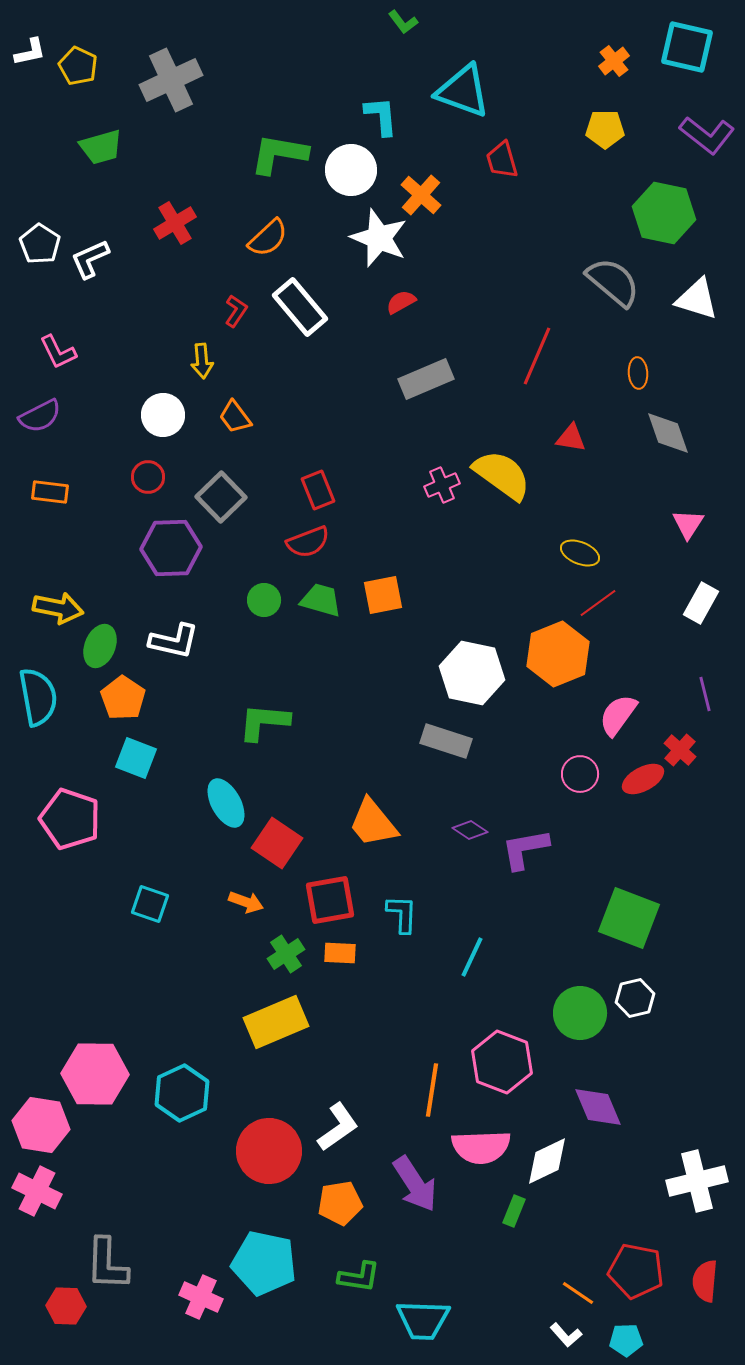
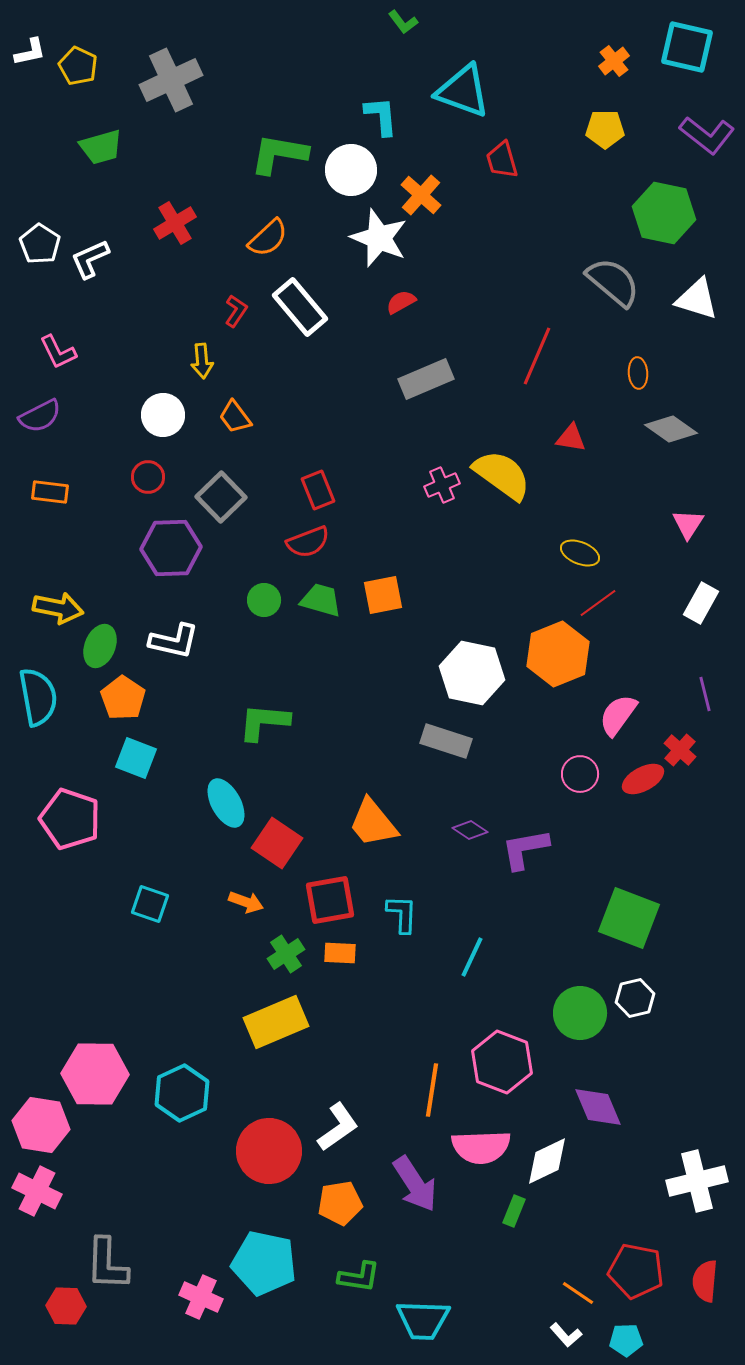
gray diamond at (668, 433): moved 3 px right, 4 px up; rotated 36 degrees counterclockwise
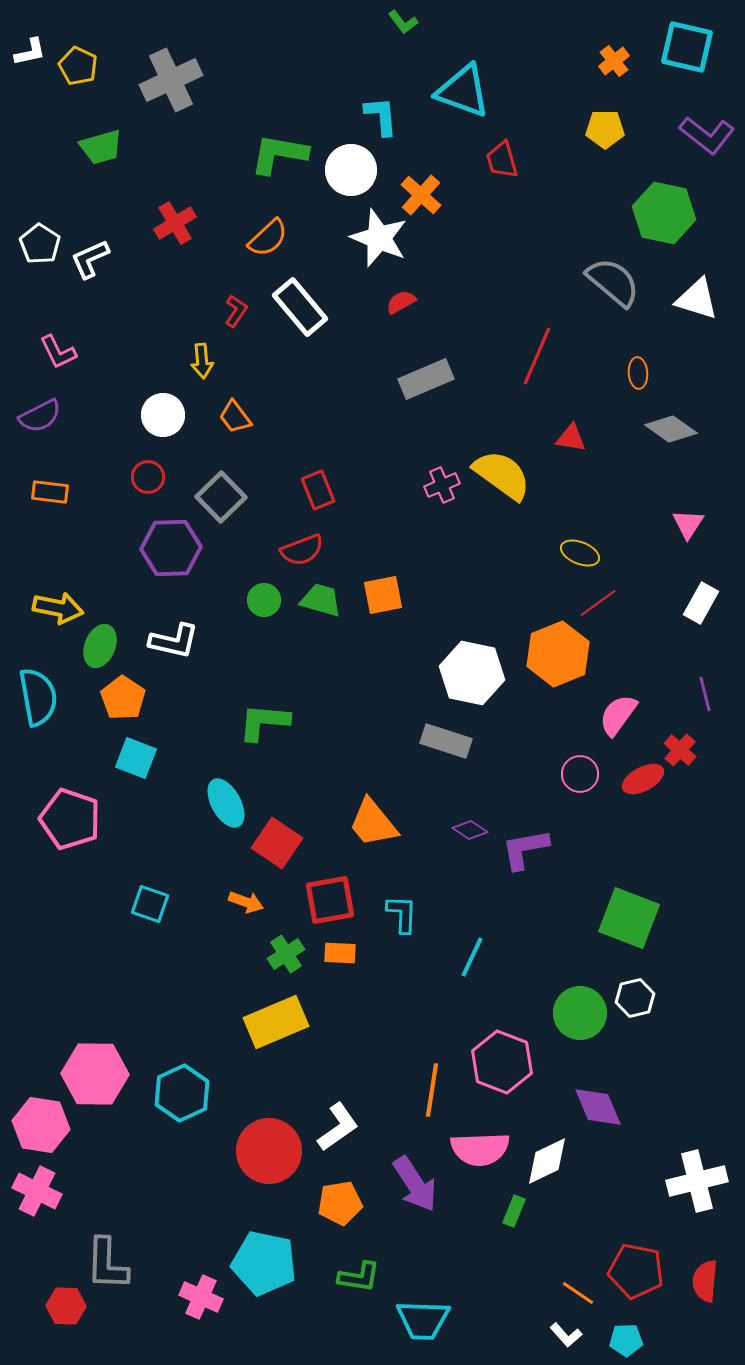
red semicircle at (308, 542): moved 6 px left, 8 px down
pink semicircle at (481, 1147): moved 1 px left, 2 px down
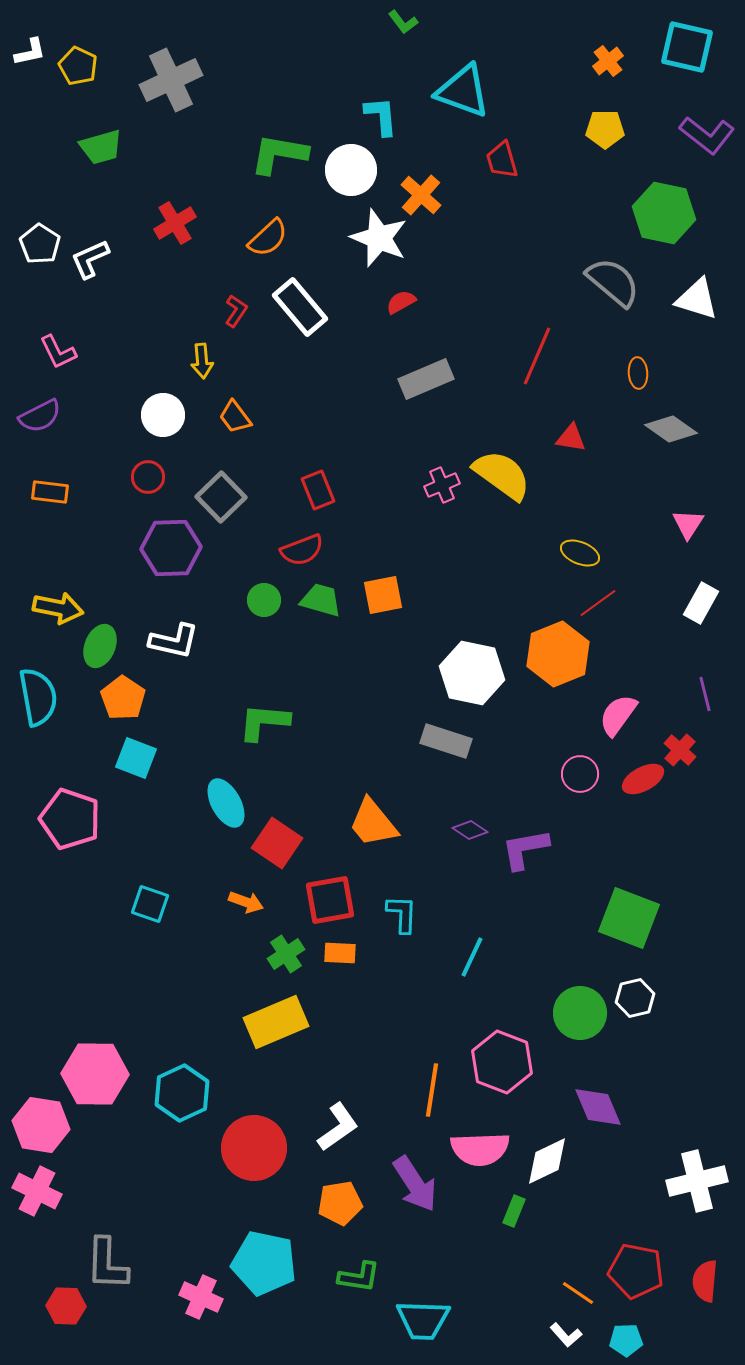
orange cross at (614, 61): moved 6 px left
red circle at (269, 1151): moved 15 px left, 3 px up
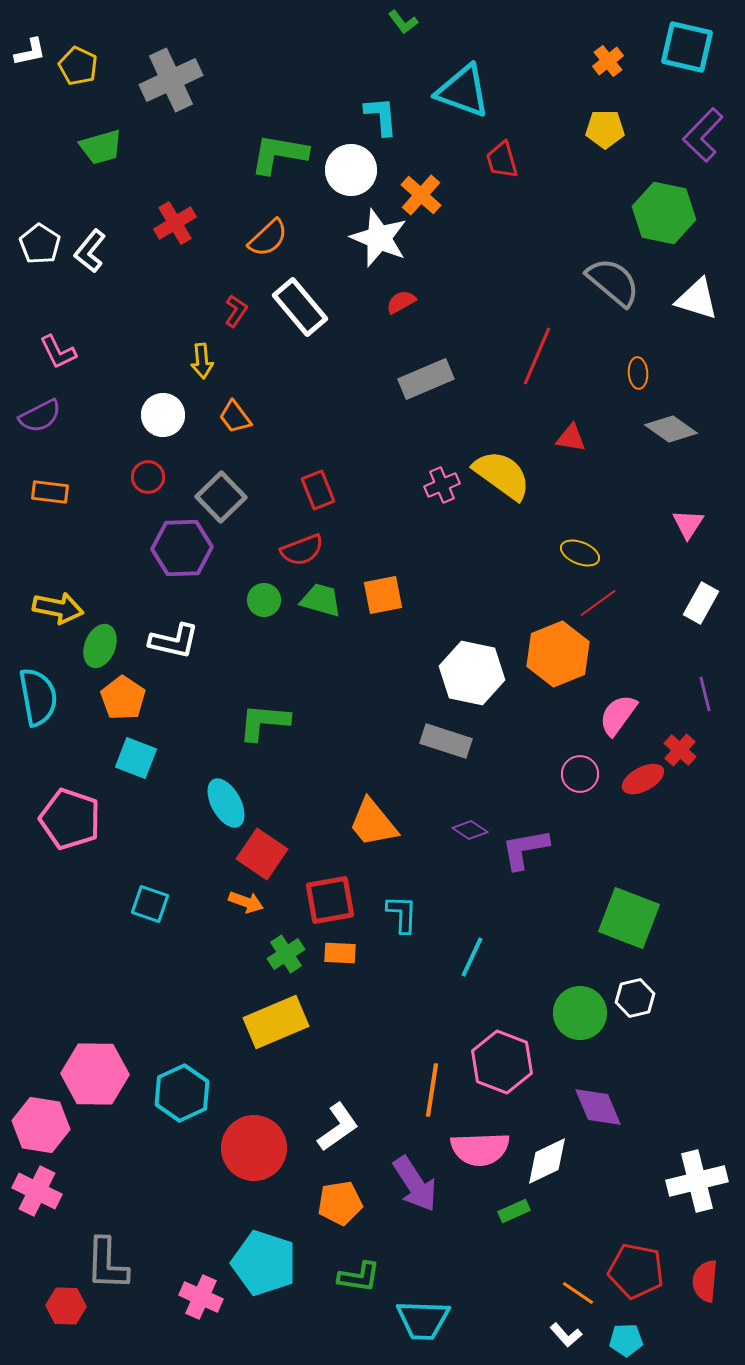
purple L-shape at (707, 135): moved 4 px left; rotated 96 degrees clockwise
white L-shape at (90, 259): moved 8 px up; rotated 27 degrees counterclockwise
purple hexagon at (171, 548): moved 11 px right
red square at (277, 843): moved 15 px left, 11 px down
green rectangle at (514, 1211): rotated 44 degrees clockwise
cyan pentagon at (264, 1263): rotated 6 degrees clockwise
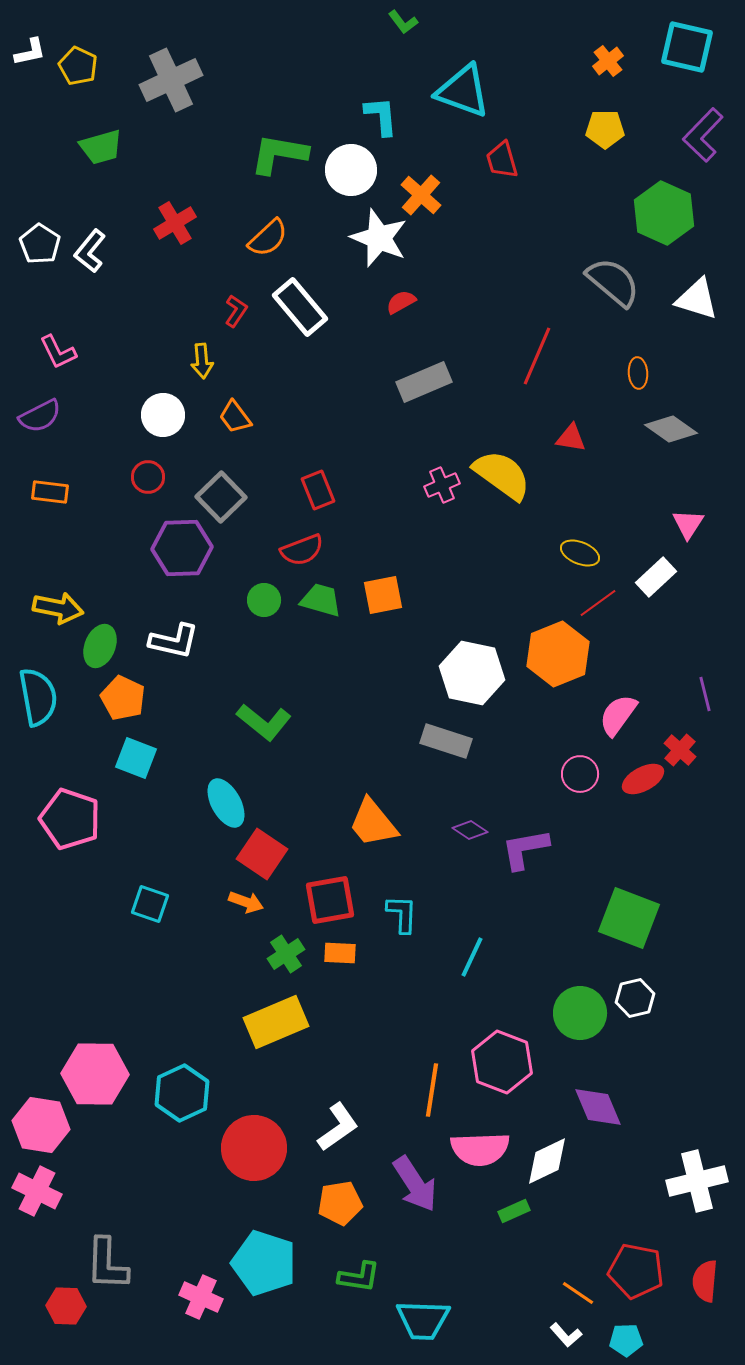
green hexagon at (664, 213): rotated 12 degrees clockwise
gray rectangle at (426, 379): moved 2 px left, 3 px down
white rectangle at (701, 603): moved 45 px left, 26 px up; rotated 18 degrees clockwise
orange pentagon at (123, 698): rotated 9 degrees counterclockwise
green L-shape at (264, 722): rotated 146 degrees counterclockwise
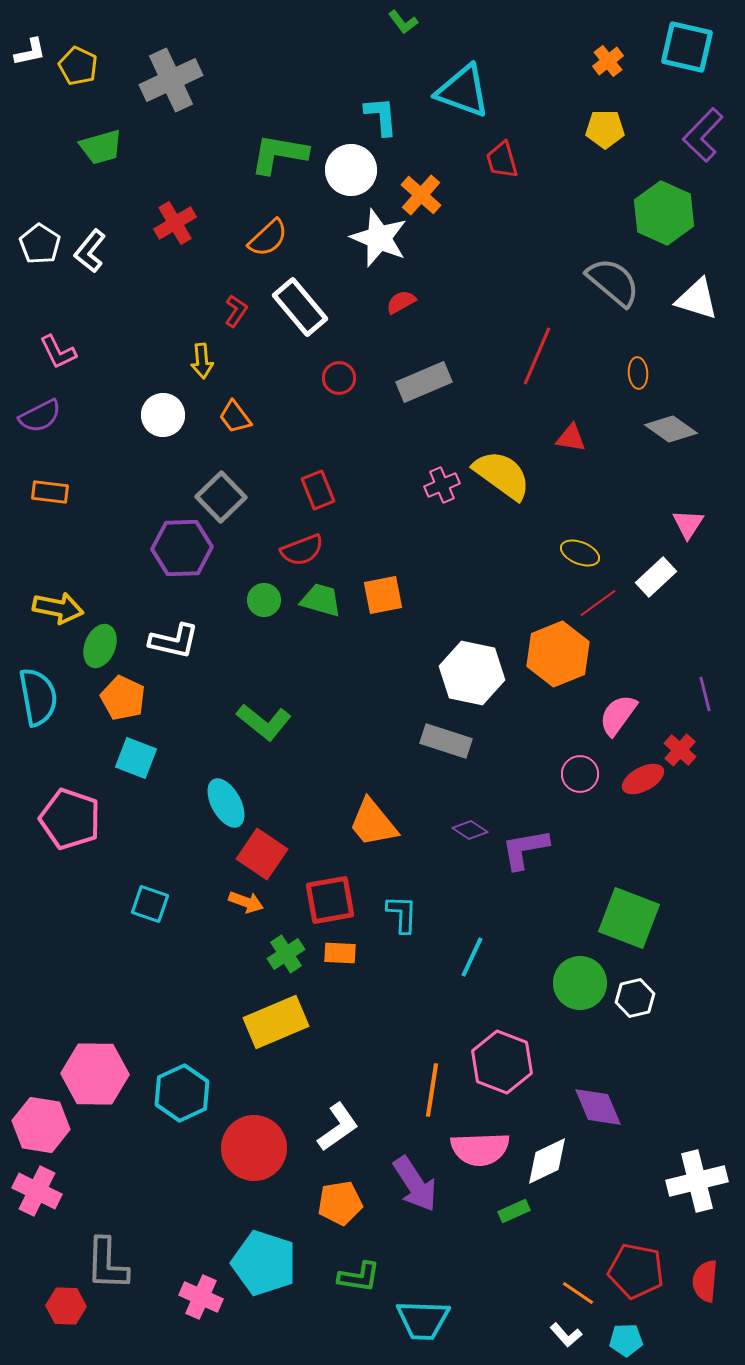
red circle at (148, 477): moved 191 px right, 99 px up
green circle at (580, 1013): moved 30 px up
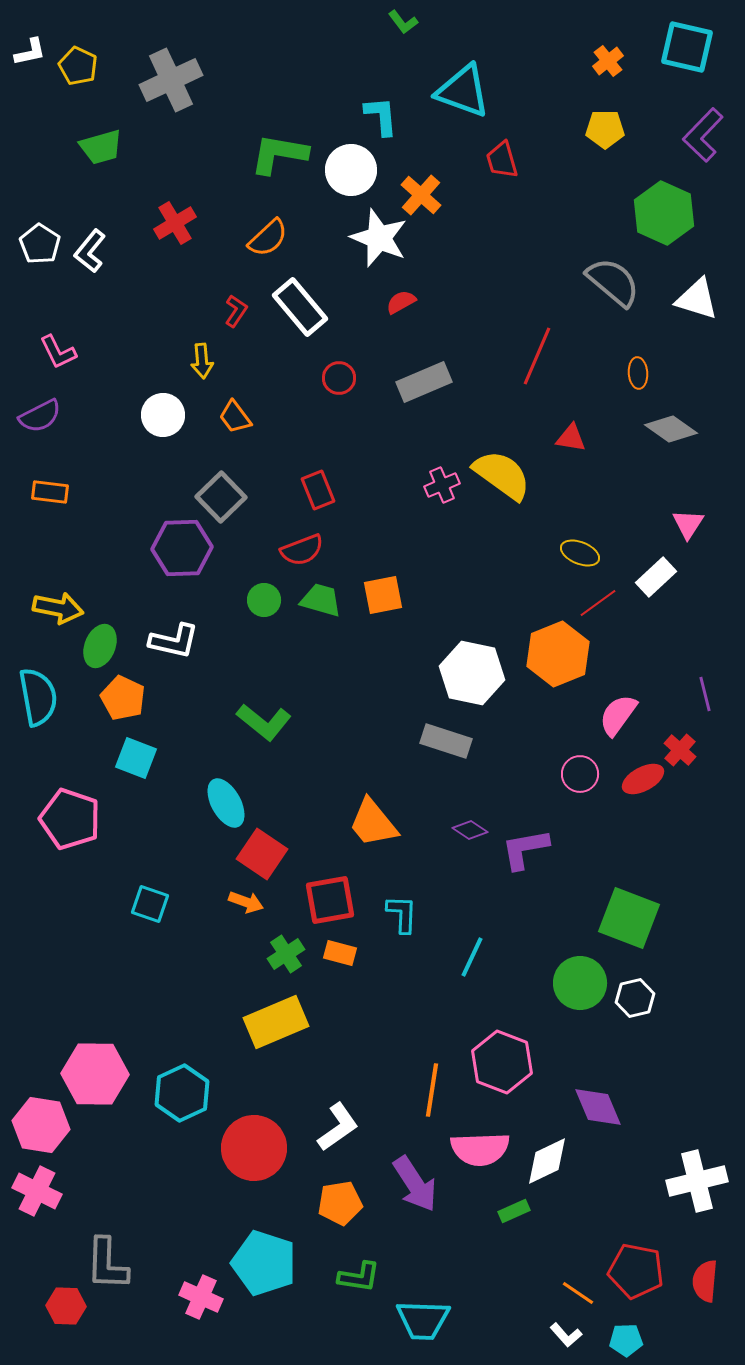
orange rectangle at (340, 953): rotated 12 degrees clockwise
